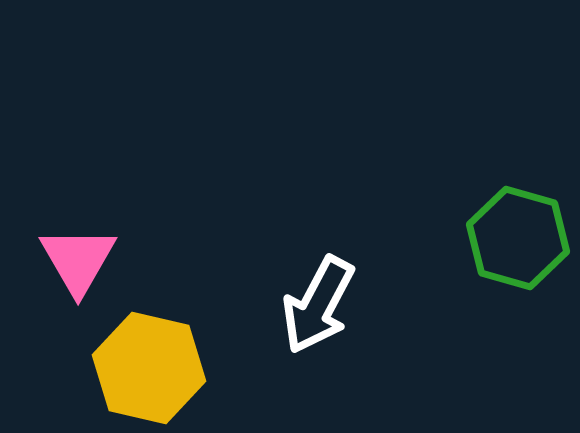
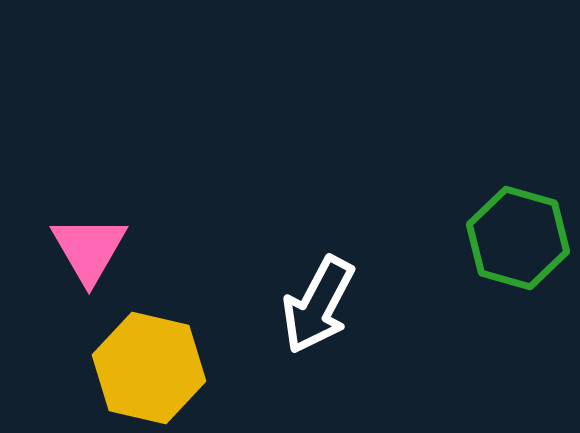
pink triangle: moved 11 px right, 11 px up
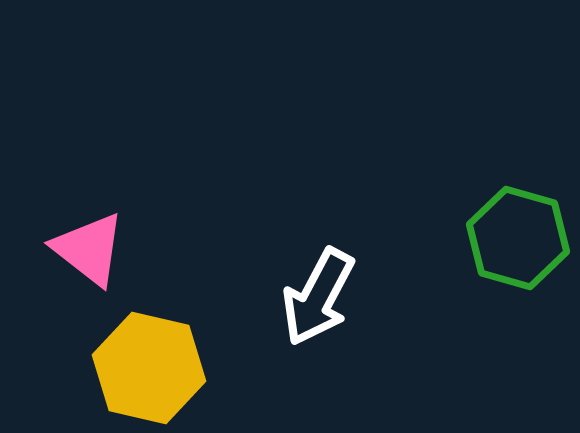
pink triangle: rotated 22 degrees counterclockwise
white arrow: moved 8 px up
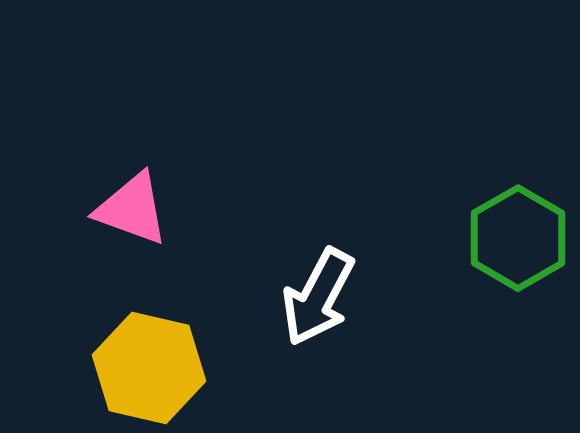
green hexagon: rotated 14 degrees clockwise
pink triangle: moved 43 px right, 40 px up; rotated 18 degrees counterclockwise
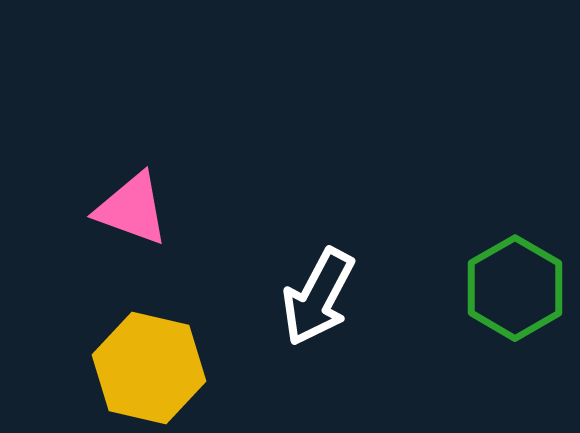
green hexagon: moved 3 px left, 50 px down
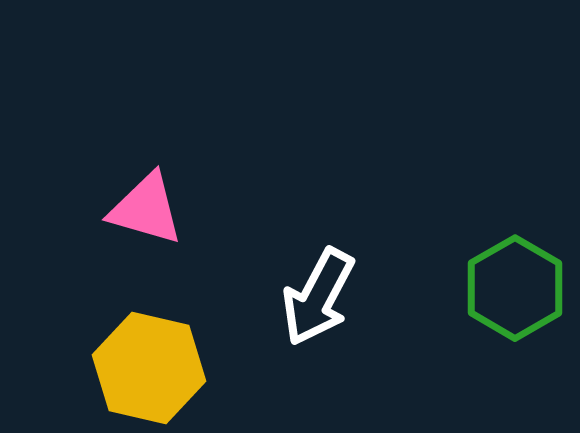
pink triangle: moved 14 px right; rotated 4 degrees counterclockwise
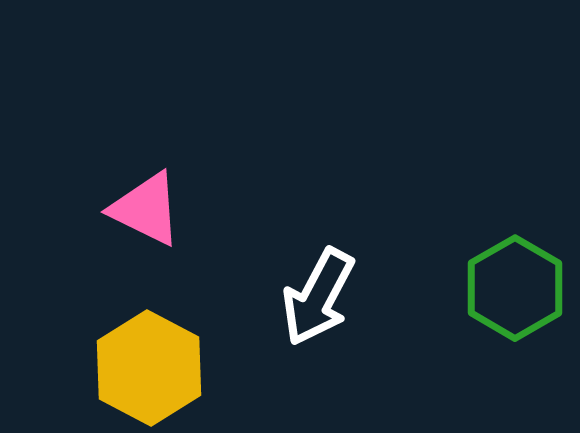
pink triangle: rotated 10 degrees clockwise
yellow hexagon: rotated 15 degrees clockwise
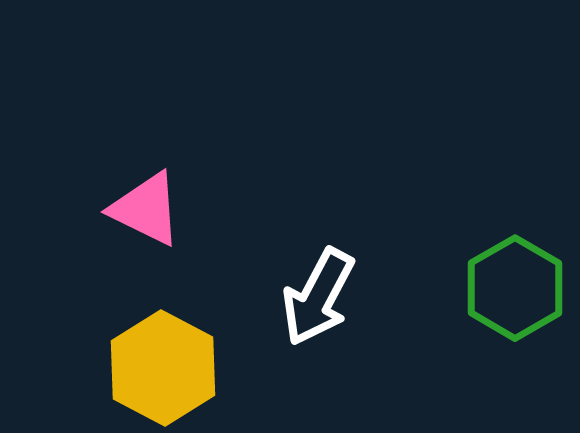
yellow hexagon: moved 14 px right
